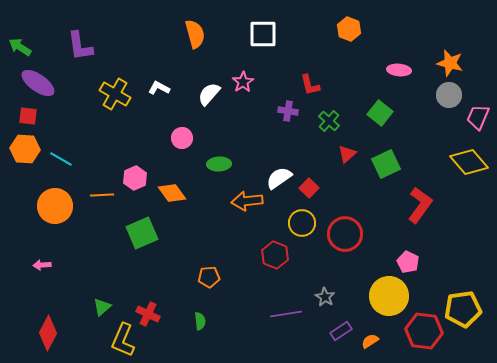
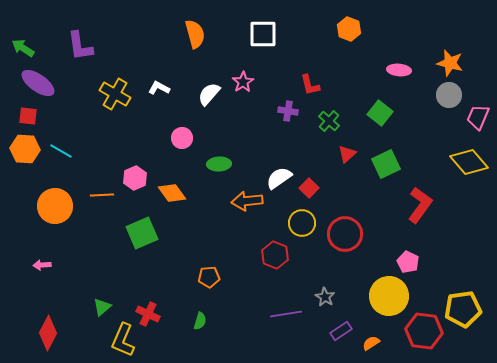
green arrow at (20, 47): moved 3 px right, 1 px down
cyan line at (61, 159): moved 8 px up
green semicircle at (200, 321): rotated 24 degrees clockwise
orange semicircle at (370, 341): moved 1 px right, 2 px down
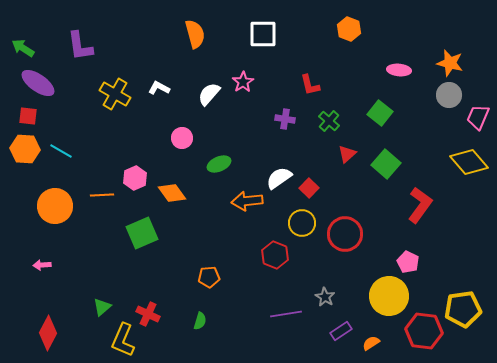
purple cross at (288, 111): moved 3 px left, 8 px down
green ellipse at (219, 164): rotated 20 degrees counterclockwise
green square at (386, 164): rotated 24 degrees counterclockwise
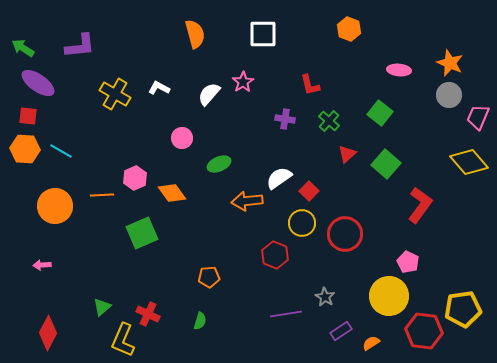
purple L-shape at (80, 46): rotated 88 degrees counterclockwise
orange star at (450, 63): rotated 8 degrees clockwise
red square at (309, 188): moved 3 px down
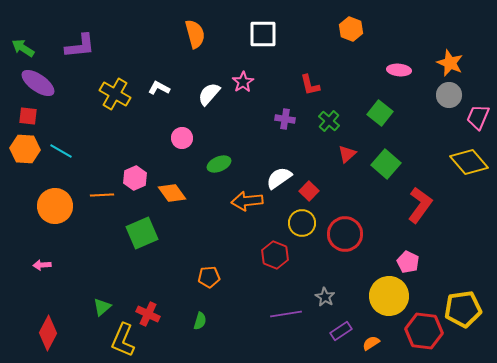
orange hexagon at (349, 29): moved 2 px right
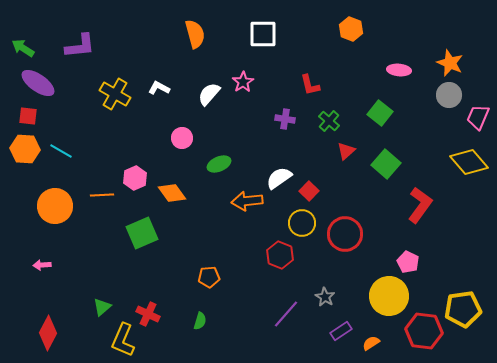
red triangle at (347, 154): moved 1 px left, 3 px up
red hexagon at (275, 255): moved 5 px right
purple line at (286, 314): rotated 40 degrees counterclockwise
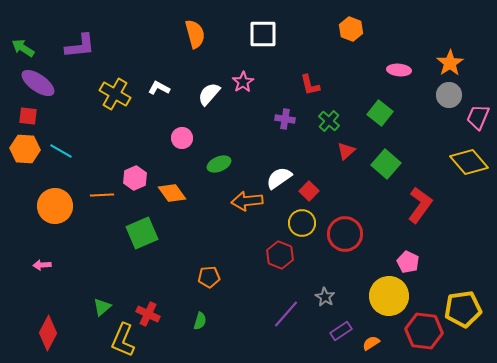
orange star at (450, 63): rotated 16 degrees clockwise
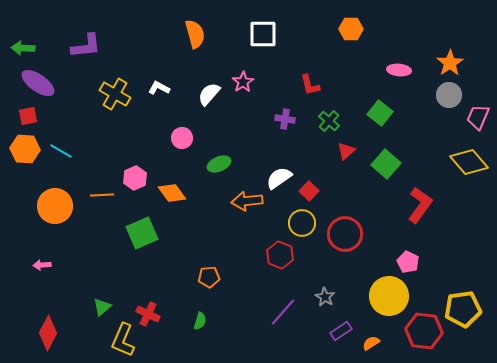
orange hexagon at (351, 29): rotated 20 degrees counterclockwise
purple L-shape at (80, 46): moved 6 px right
green arrow at (23, 48): rotated 30 degrees counterclockwise
red square at (28, 116): rotated 18 degrees counterclockwise
purple line at (286, 314): moved 3 px left, 2 px up
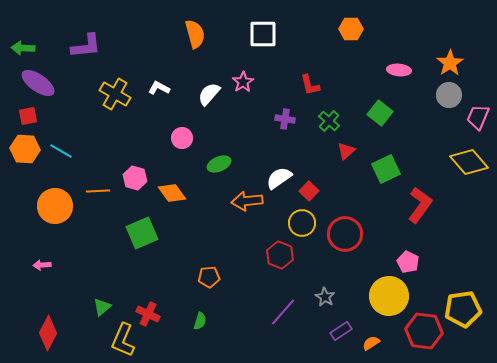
green square at (386, 164): moved 5 px down; rotated 24 degrees clockwise
pink hexagon at (135, 178): rotated 20 degrees counterclockwise
orange line at (102, 195): moved 4 px left, 4 px up
